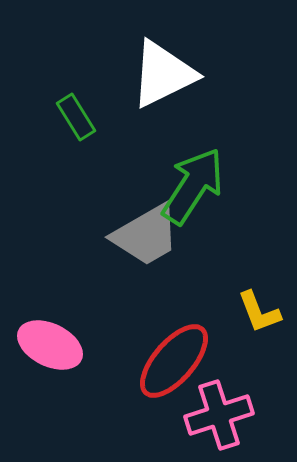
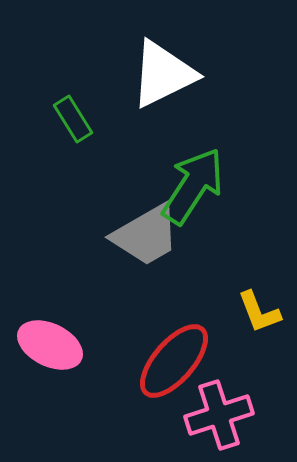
green rectangle: moved 3 px left, 2 px down
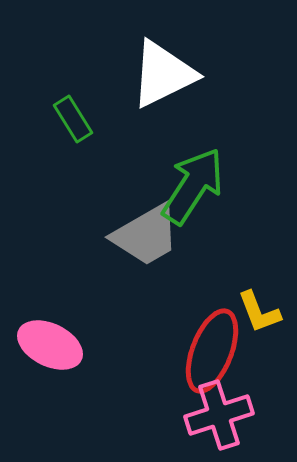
red ellipse: moved 38 px right, 10 px up; rotated 20 degrees counterclockwise
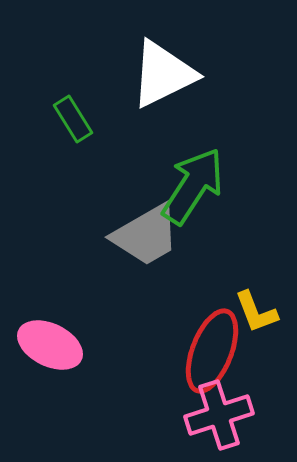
yellow L-shape: moved 3 px left
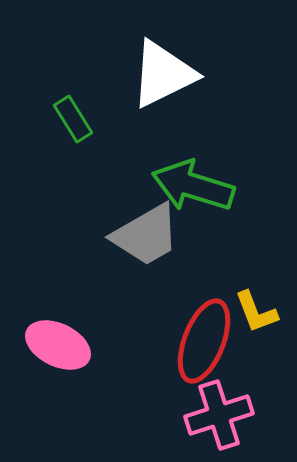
green arrow: rotated 106 degrees counterclockwise
pink ellipse: moved 8 px right
red ellipse: moved 8 px left, 10 px up
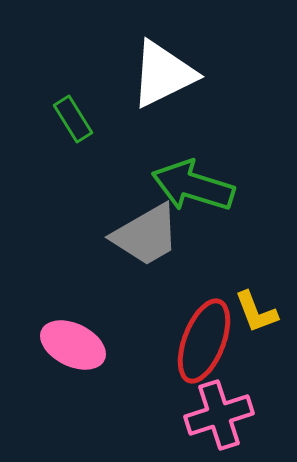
pink ellipse: moved 15 px right
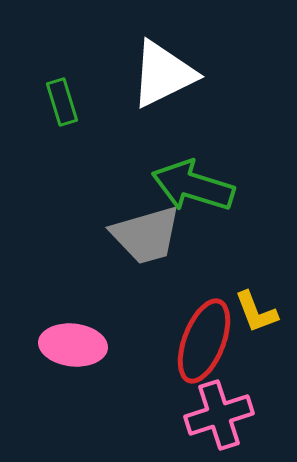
green rectangle: moved 11 px left, 17 px up; rotated 15 degrees clockwise
gray trapezoid: rotated 14 degrees clockwise
pink ellipse: rotated 20 degrees counterclockwise
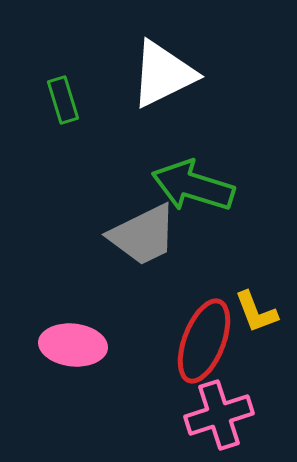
green rectangle: moved 1 px right, 2 px up
gray trapezoid: moved 3 px left; rotated 10 degrees counterclockwise
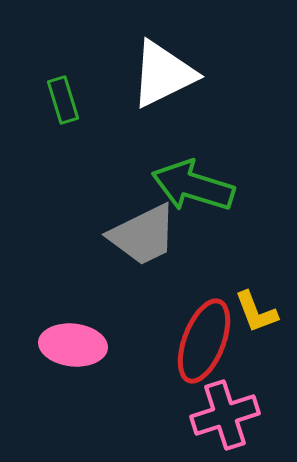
pink cross: moved 6 px right
